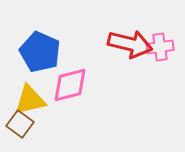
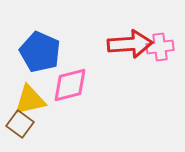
red arrow: rotated 18 degrees counterclockwise
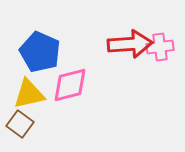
yellow triangle: moved 1 px left, 6 px up
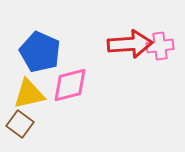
pink cross: moved 1 px up
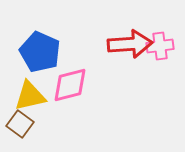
yellow triangle: moved 1 px right, 2 px down
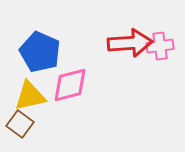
red arrow: moved 1 px up
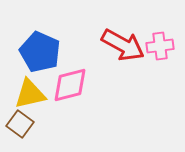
red arrow: moved 7 px left, 2 px down; rotated 33 degrees clockwise
yellow triangle: moved 2 px up
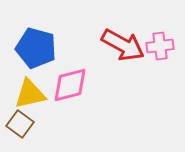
blue pentagon: moved 4 px left, 4 px up; rotated 9 degrees counterclockwise
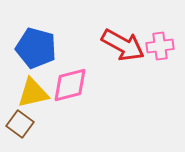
yellow triangle: moved 3 px right, 1 px up
